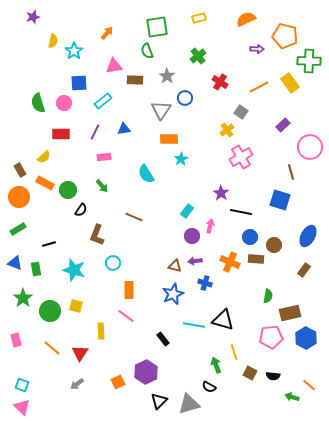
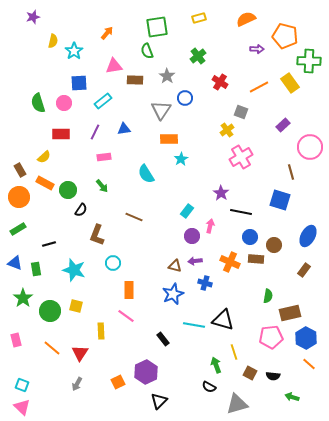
gray square at (241, 112): rotated 16 degrees counterclockwise
gray arrow at (77, 384): rotated 24 degrees counterclockwise
orange line at (309, 385): moved 21 px up
gray triangle at (189, 404): moved 48 px right
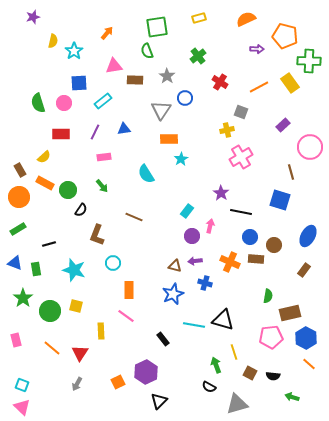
yellow cross at (227, 130): rotated 24 degrees clockwise
